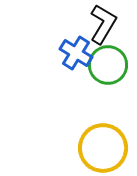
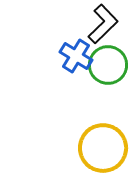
black L-shape: rotated 15 degrees clockwise
blue cross: moved 3 px down
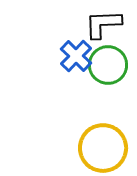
black L-shape: rotated 138 degrees counterclockwise
blue cross: rotated 12 degrees clockwise
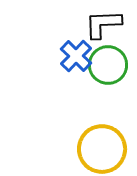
yellow circle: moved 1 px left, 1 px down
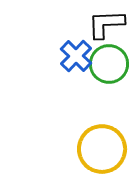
black L-shape: moved 3 px right
green circle: moved 1 px right, 1 px up
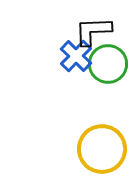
black L-shape: moved 13 px left, 7 px down
green circle: moved 1 px left
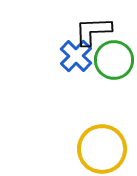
green circle: moved 6 px right, 4 px up
